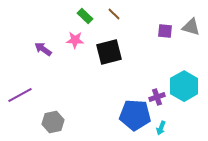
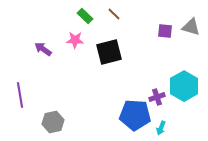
purple line: rotated 70 degrees counterclockwise
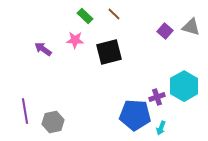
purple square: rotated 35 degrees clockwise
purple line: moved 5 px right, 16 px down
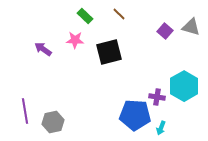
brown line: moved 5 px right
purple cross: rotated 28 degrees clockwise
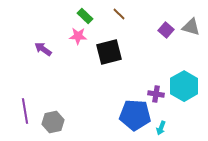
purple square: moved 1 px right, 1 px up
pink star: moved 3 px right, 4 px up
purple cross: moved 1 px left, 3 px up
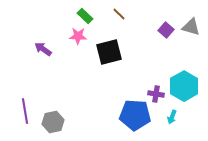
cyan arrow: moved 11 px right, 11 px up
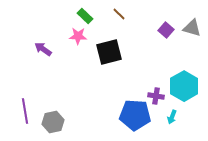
gray triangle: moved 1 px right, 1 px down
purple cross: moved 2 px down
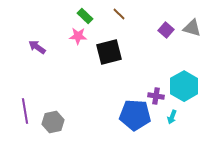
purple arrow: moved 6 px left, 2 px up
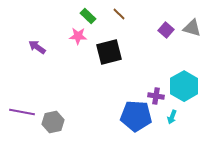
green rectangle: moved 3 px right
purple line: moved 3 px left, 1 px down; rotated 70 degrees counterclockwise
blue pentagon: moved 1 px right, 1 px down
